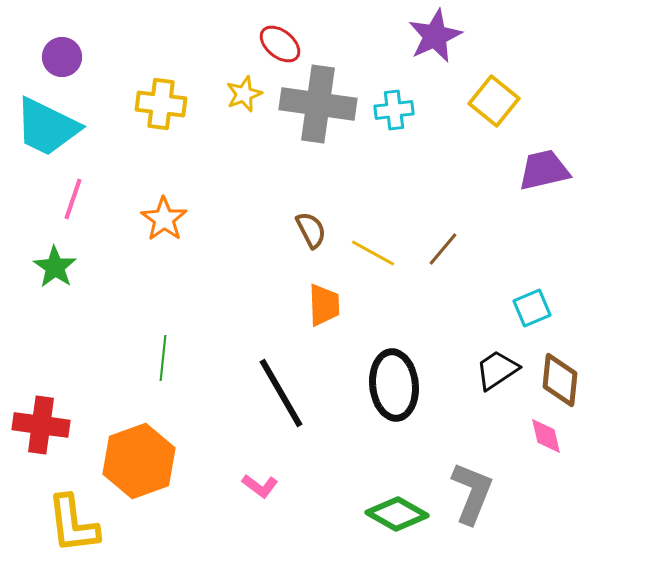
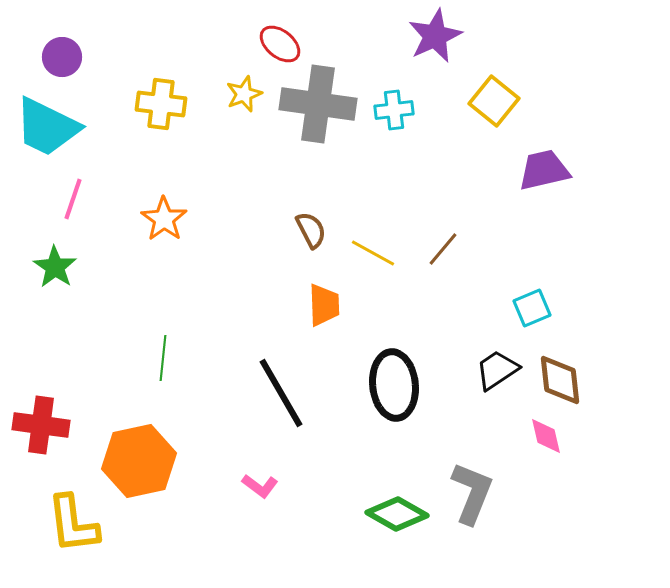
brown diamond: rotated 12 degrees counterclockwise
orange hexagon: rotated 8 degrees clockwise
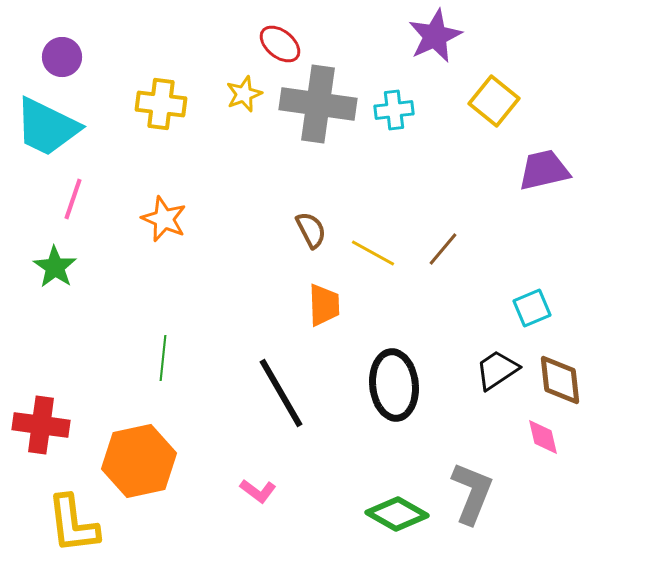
orange star: rotated 12 degrees counterclockwise
pink diamond: moved 3 px left, 1 px down
pink L-shape: moved 2 px left, 5 px down
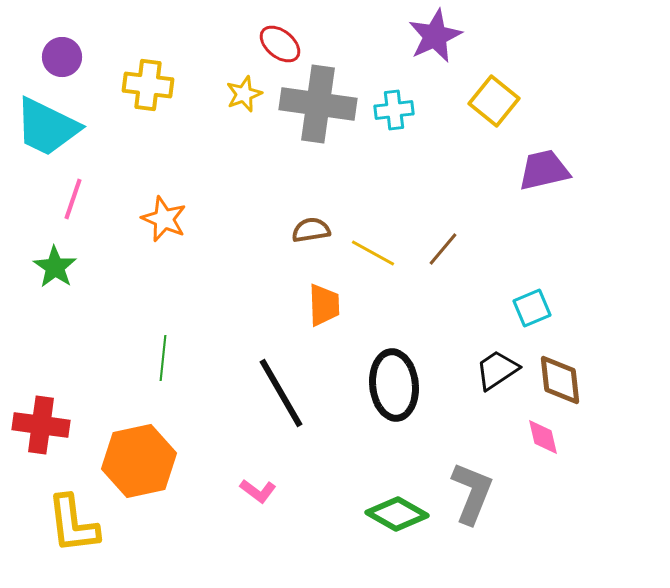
yellow cross: moved 13 px left, 19 px up
brown semicircle: rotated 72 degrees counterclockwise
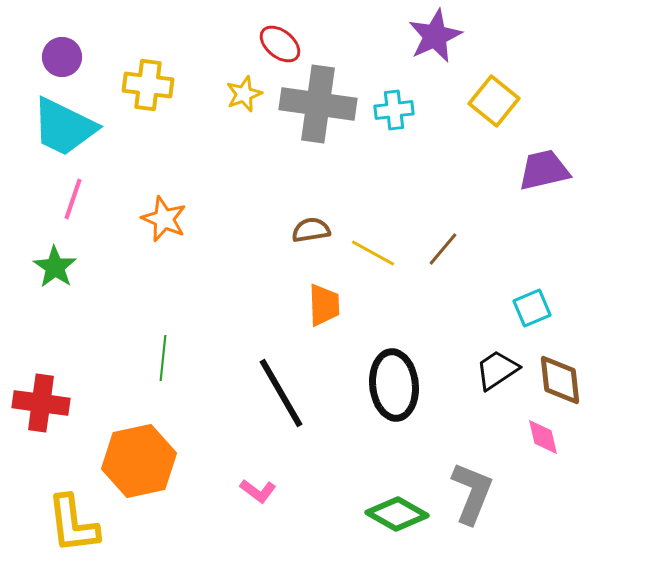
cyan trapezoid: moved 17 px right
red cross: moved 22 px up
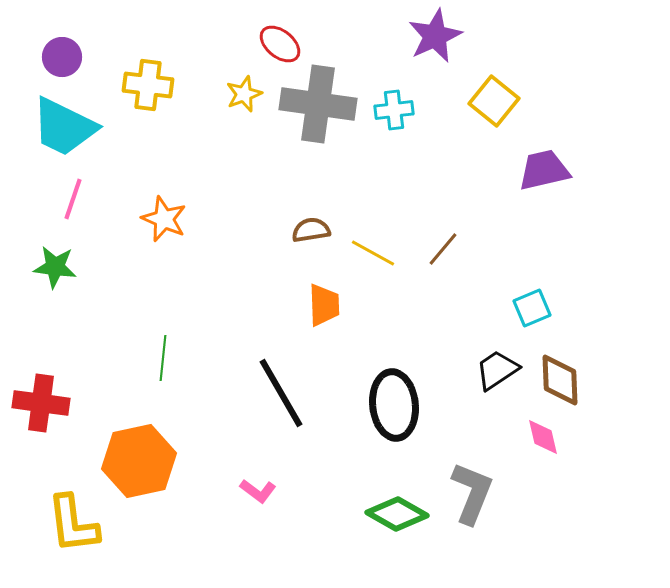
green star: rotated 27 degrees counterclockwise
brown diamond: rotated 4 degrees clockwise
black ellipse: moved 20 px down
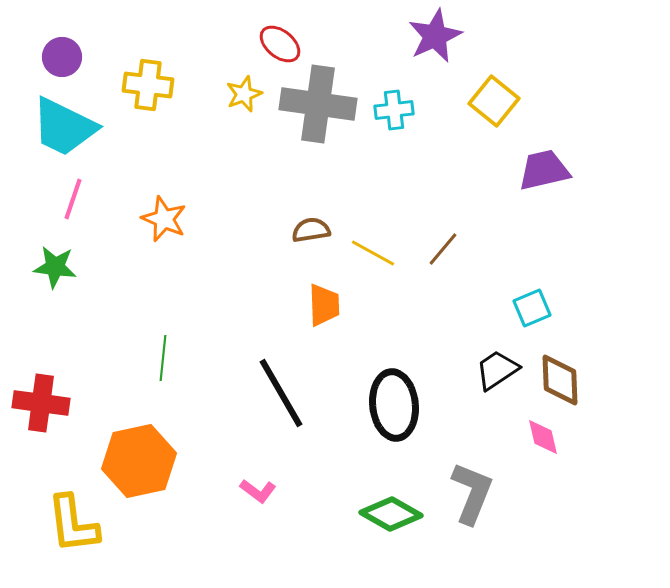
green diamond: moved 6 px left
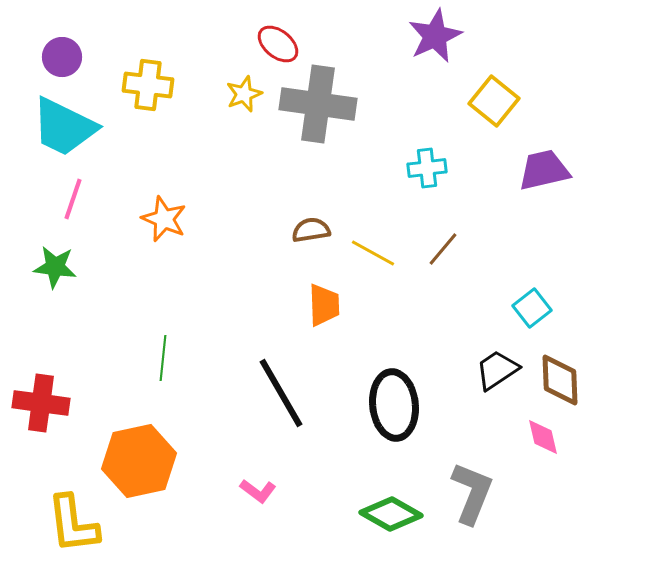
red ellipse: moved 2 px left
cyan cross: moved 33 px right, 58 px down
cyan square: rotated 15 degrees counterclockwise
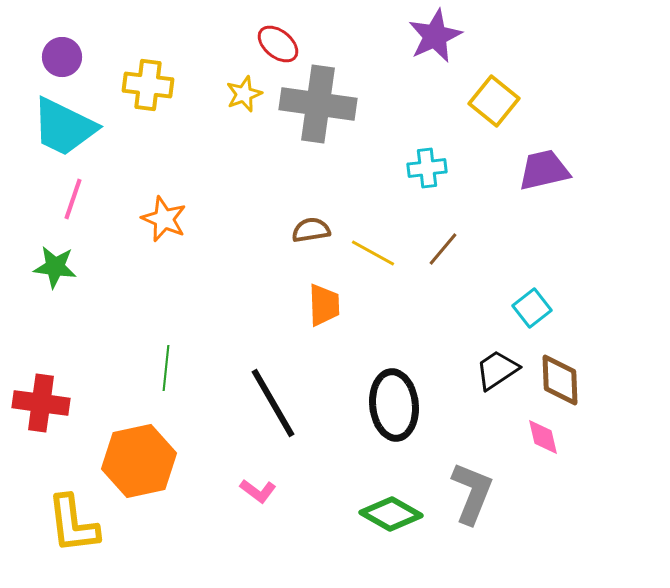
green line: moved 3 px right, 10 px down
black line: moved 8 px left, 10 px down
